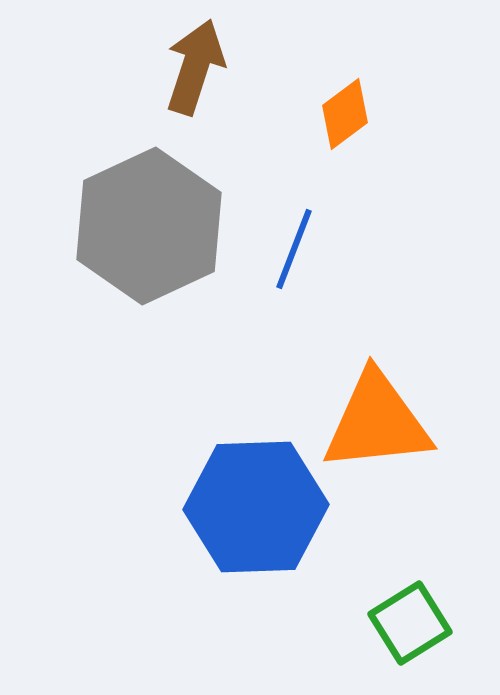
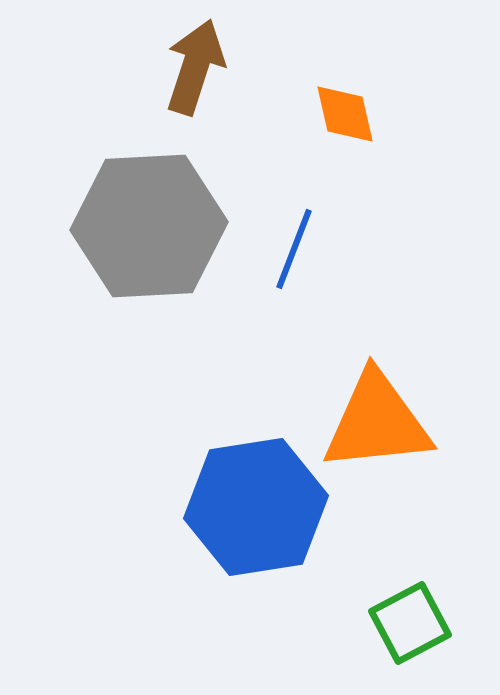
orange diamond: rotated 66 degrees counterclockwise
gray hexagon: rotated 22 degrees clockwise
blue hexagon: rotated 7 degrees counterclockwise
green square: rotated 4 degrees clockwise
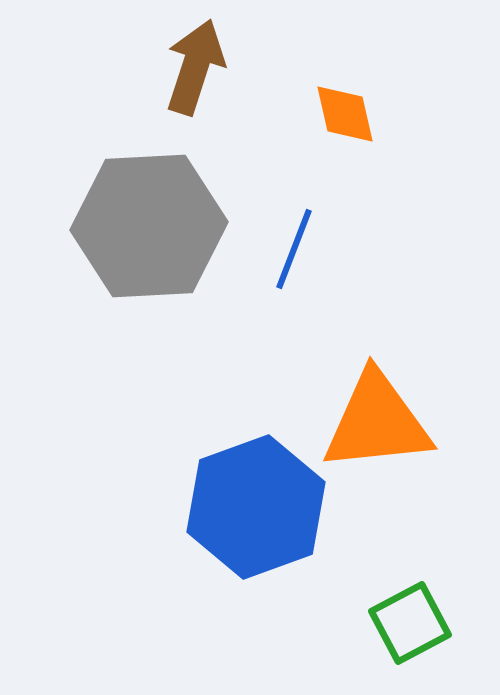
blue hexagon: rotated 11 degrees counterclockwise
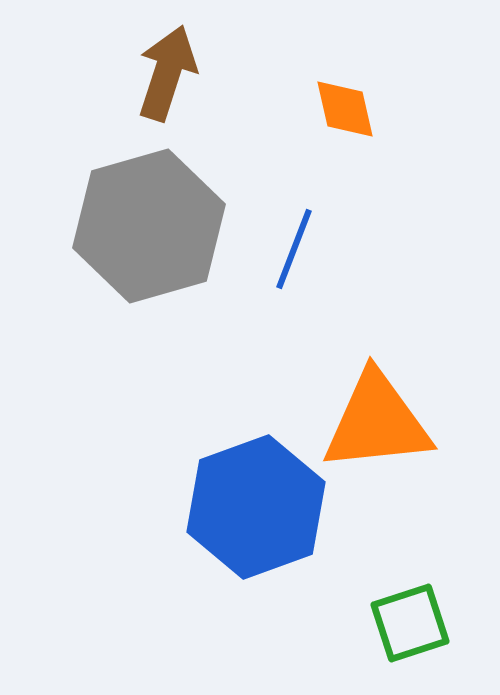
brown arrow: moved 28 px left, 6 px down
orange diamond: moved 5 px up
gray hexagon: rotated 13 degrees counterclockwise
green square: rotated 10 degrees clockwise
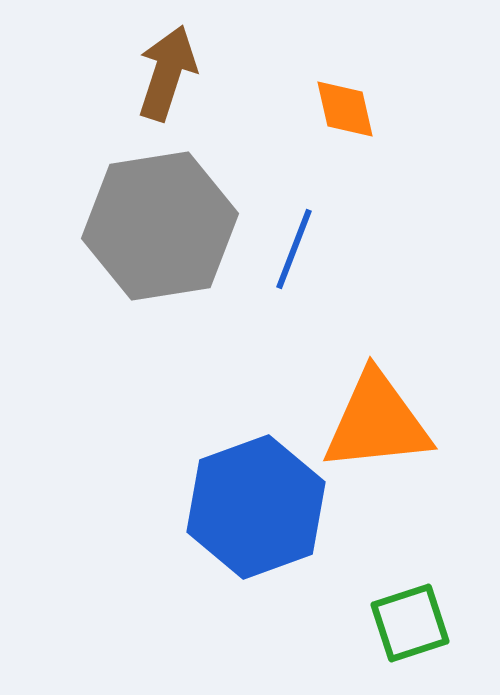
gray hexagon: moved 11 px right; rotated 7 degrees clockwise
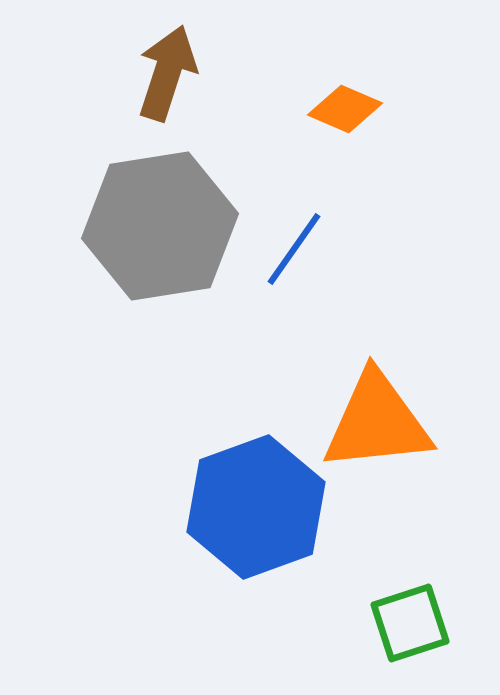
orange diamond: rotated 54 degrees counterclockwise
blue line: rotated 14 degrees clockwise
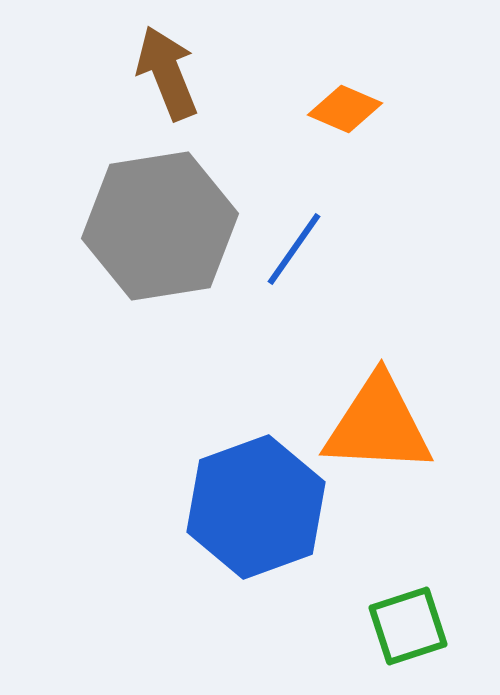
brown arrow: rotated 40 degrees counterclockwise
orange triangle: moved 1 px right, 3 px down; rotated 9 degrees clockwise
green square: moved 2 px left, 3 px down
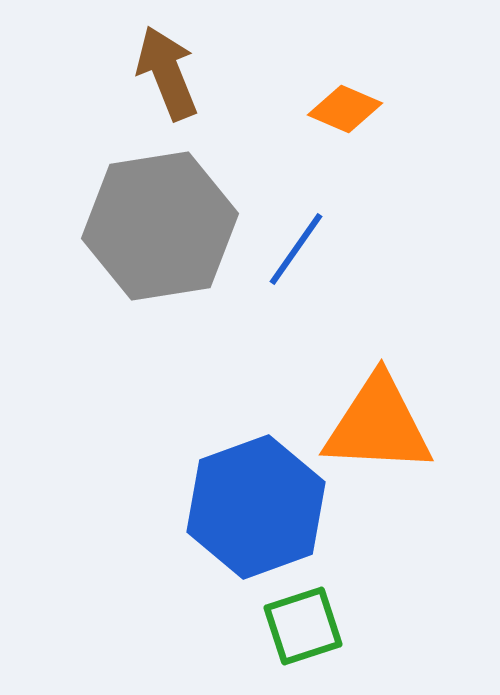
blue line: moved 2 px right
green square: moved 105 px left
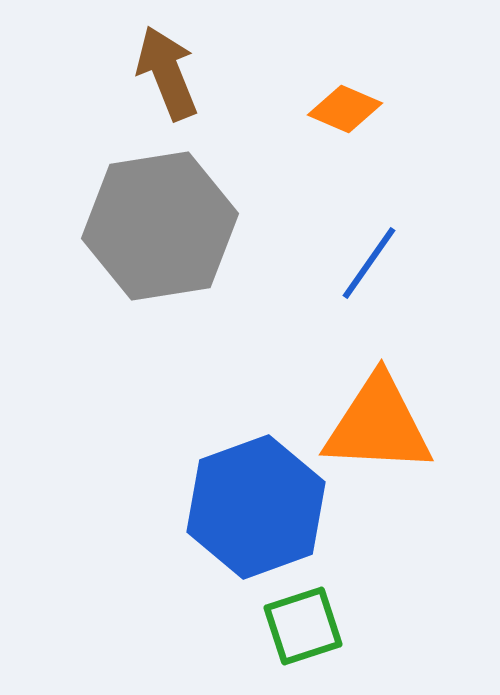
blue line: moved 73 px right, 14 px down
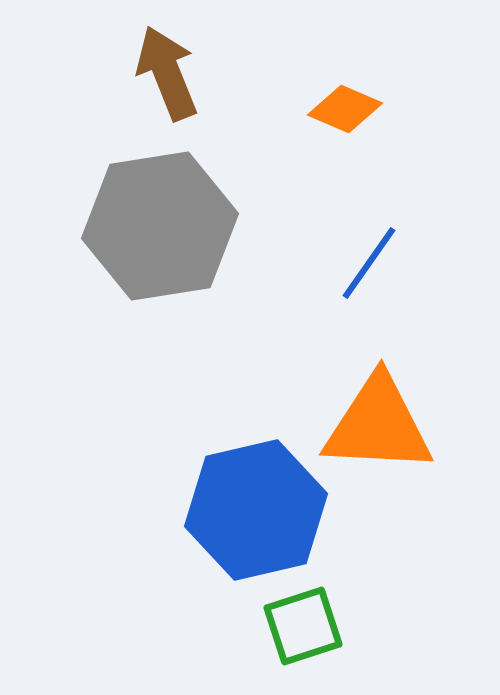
blue hexagon: moved 3 px down; rotated 7 degrees clockwise
